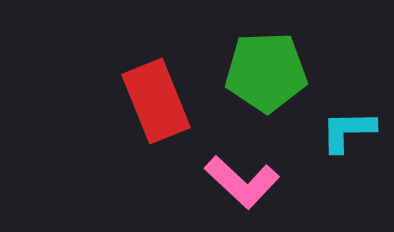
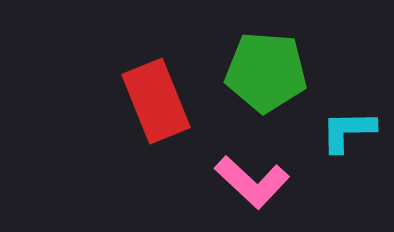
green pentagon: rotated 6 degrees clockwise
pink L-shape: moved 10 px right
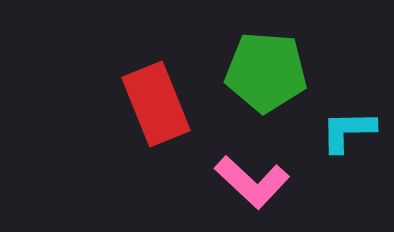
red rectangle: moved 3 px down
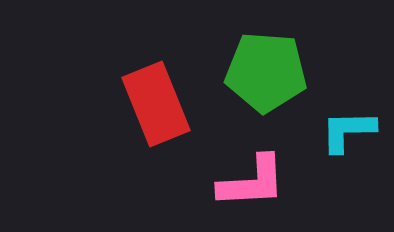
pink L-shape: rotated 46 degrees counterclockwise
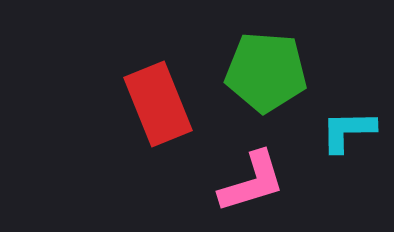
red rectangle: moved 2 px right
pink L-shape: rotated 14 degrees counterclockwise
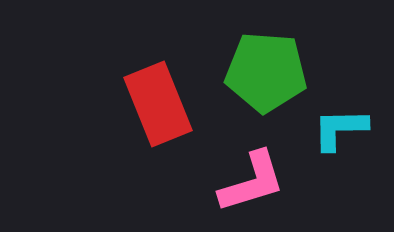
cyan L-shape: moved 8 px left, 2 px up
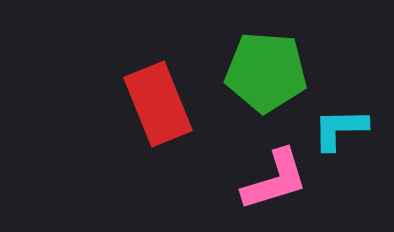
pink L-shape: moved 23 px right, 2 px up
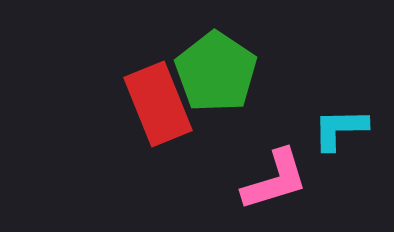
green pentagon: moved 50 px left; rotated 30 degrees clockwise
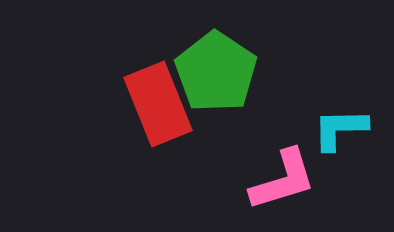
pink L-shape: moved 8 px right
